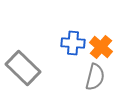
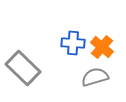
orange cross: moved 1 px right
gray semicircle: rotated 120 degrees counterclockwise
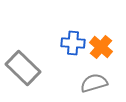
orange cross: moved 1 px left
gray semicircle: moved 1 px left, 6 px down
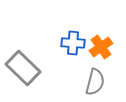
orange cross: rotated 15 degrees clockwise
gray semicircle: moved 1 px right, 1 px up; rotated 120 degrees clockwise
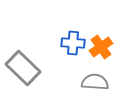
gray semicircle: rotated 100 degrees counterclockwise
